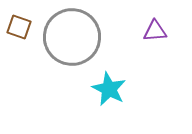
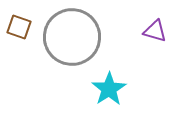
purple triangle: rotated 20 degrees clockwise
cyan star: rotated 12 degrees clockwise
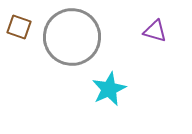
cyan star: rotated 8 degrees clockwise
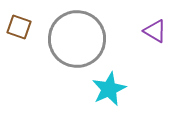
purple triangle: rotated 15 degrees clockwise
gray circle: moved 5 px right, 2 px down
